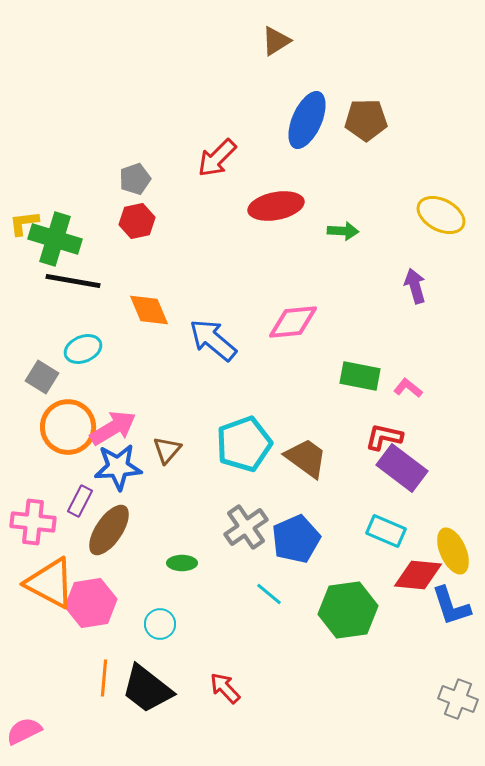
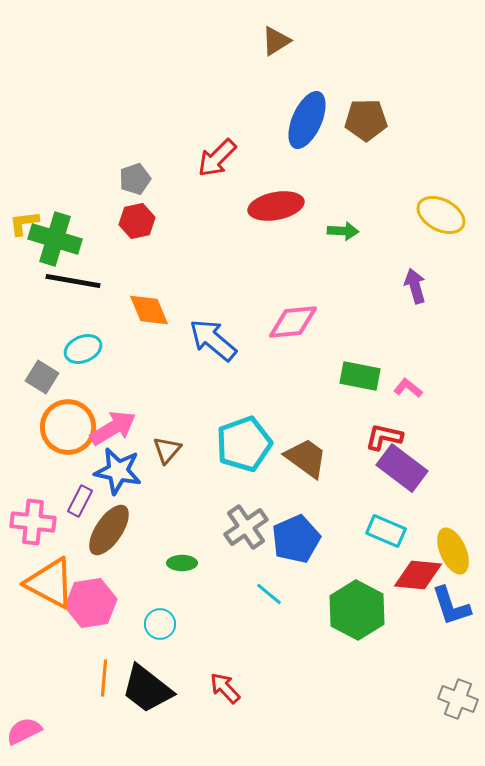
blue star at (118, 467): moved 4 px down; rotated 15 degrees clockwise
green hexagon at (348, 610): moved 9 px right; rotated 24 degrees counterclockwise
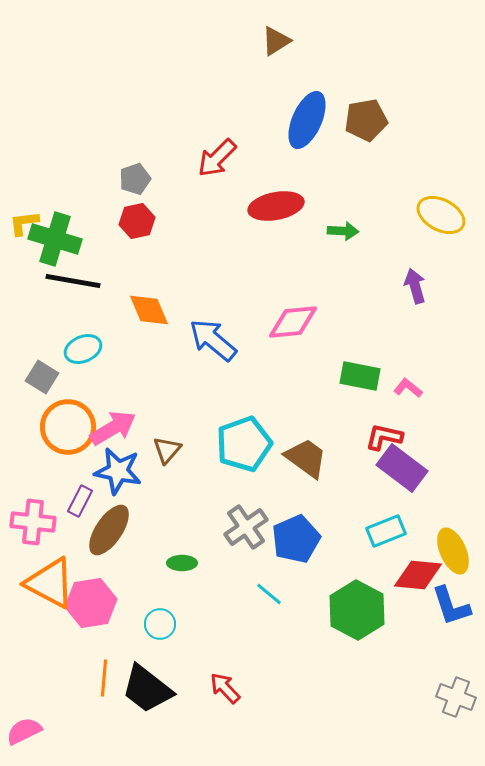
brown pentagon at (366, 120): rotated 9 degrees counterclockwise
cyan rectangle at (386, 531): rotated 45 degrees counterclockwise
gray cross at (458, 699): moved 2 px left, 2 px up
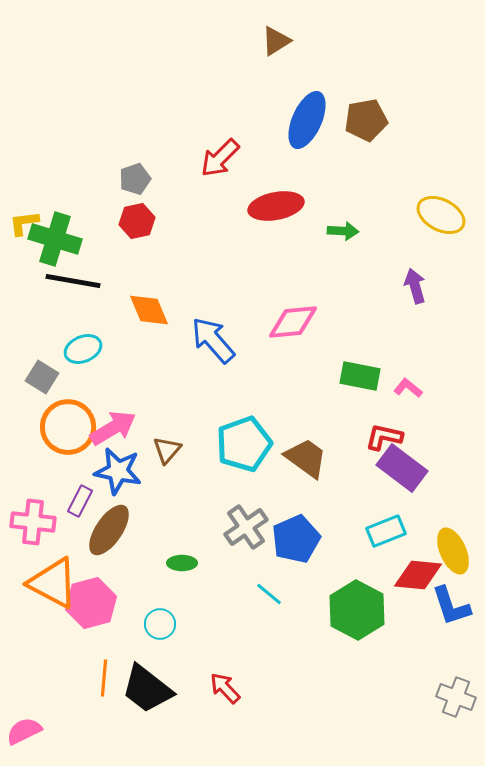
red arrow at (217, 158): moved 3 px right
blue arrow at (213, 340): rotated 9 degrees clockwise
orange triangle at (50, 583): moved 3 px right
pink hexagon at (91, 603): rotated 6 degrees counterclockwise
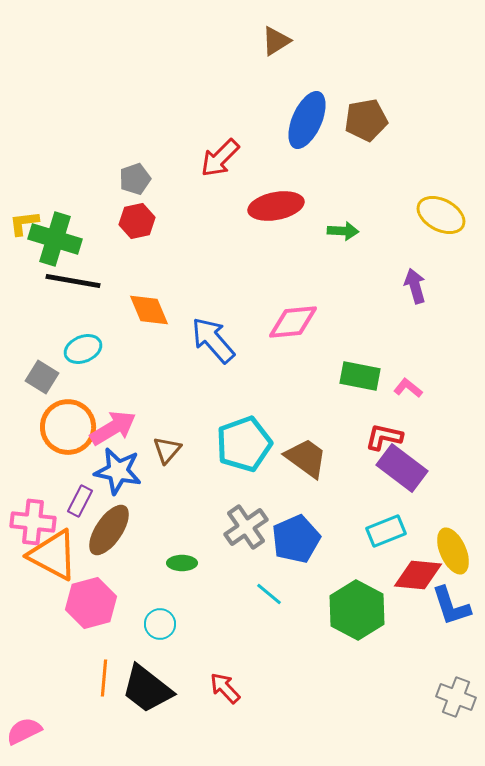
orange triangle at (53, 583): moved 28 px up
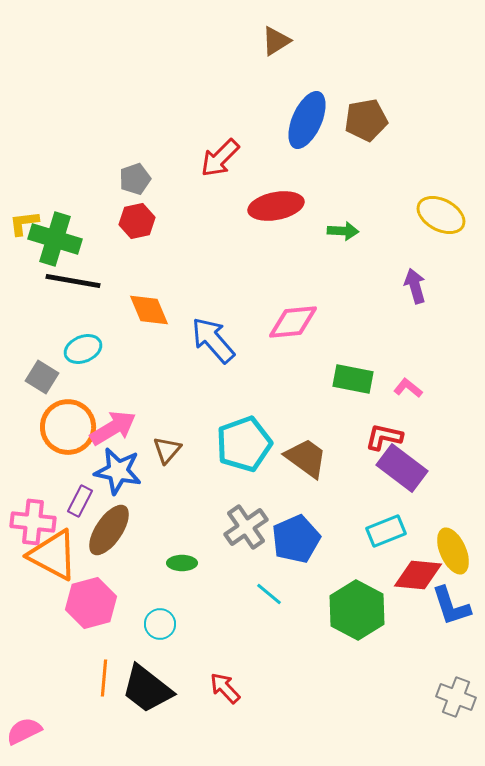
green rectangle at (360, 376): moved 7 px left, 3 px down
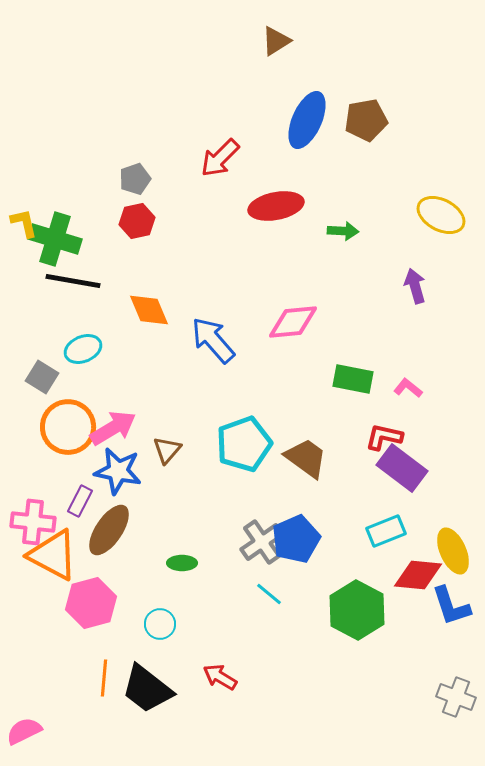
yellow L-shape at (24, 223): rotated 84 degrees clockwise
gray cross at (246, 527): moved 16 px right, 15 px down
red arrow at (225, 688): moved 5 px left, 11 px up; rotated 16 degrees counterclockwise
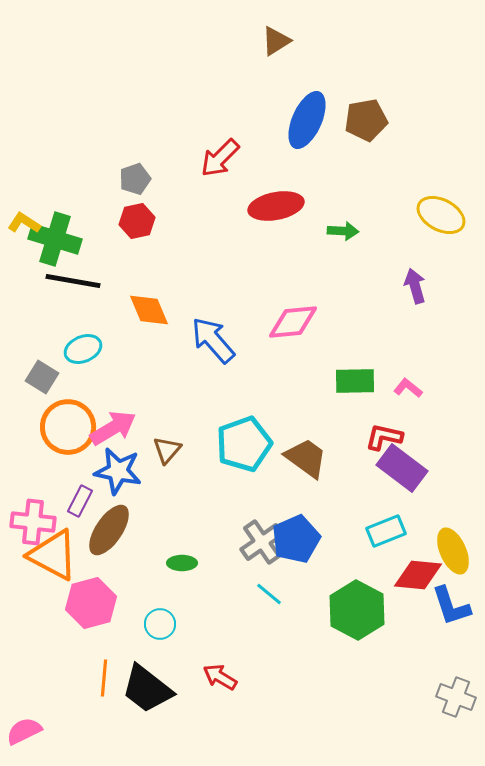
yellow L-shape at (24, 223): rotated 44 degrees counterclockwise
green rectangle at (353, 379): moved 2 px right, 2 px down; rotated 12 degrees counterclockwise
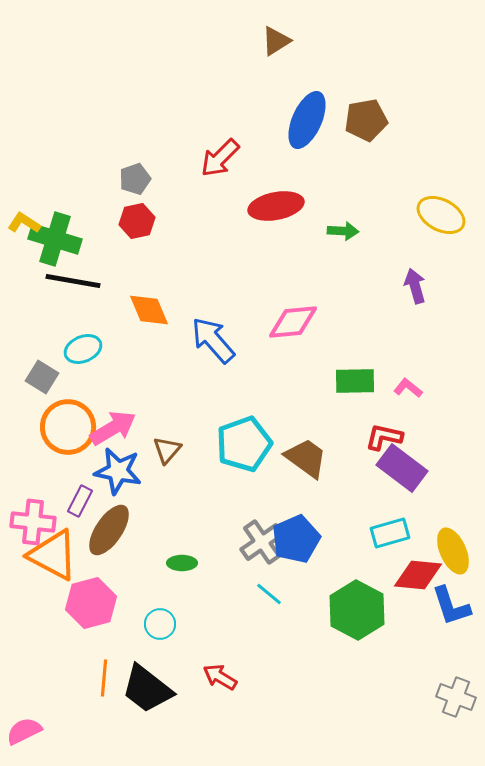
cyan rectangle at (386, 531): moved 4 px right, 2 px down; rotated 6 degrees clockwise
